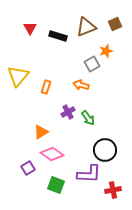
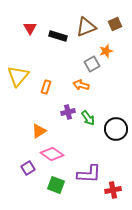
purple cross: rotated 16 degrees clockwise
orange triangle: moved 2 px left, 1 px up
black circle: moved 11 px right, 21 px up
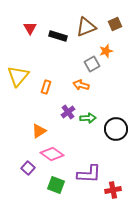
purple cross: rotated 24 degrees counterclockwise
green arrow: rotated 56 degrees counterclockwise
purple square: rotated 16 degrees counterclockwise
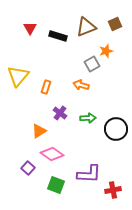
purple cross: moved 8 px left, 1 px down; rotated 16 degrees counterclockwise
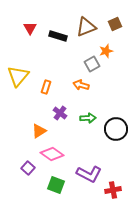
purple L-shape: rotated 25 degrees clockwise
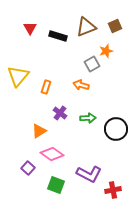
brown square: moved 2 px down
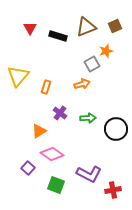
orange arrow: moved 1 px right, 1 px up; rotated 147 degrees clockwise
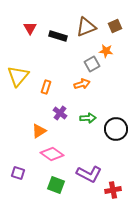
orange star: rotated 24 degrees clockwise
purple square: moved 10 px left, 5 px down; rotated 24 degrees counterclockwise
